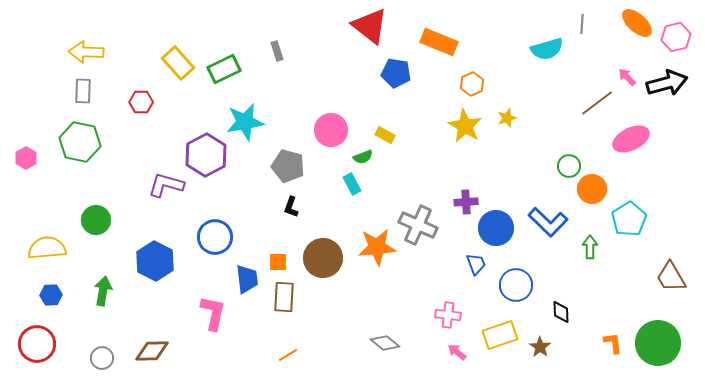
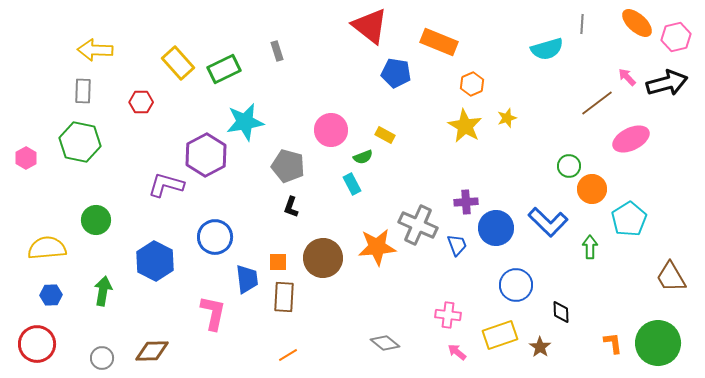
yellow arrow at (86, 52): moved 9 px right, 2 px up
blue trapezoid at (476, 264): moved 19 px left, 19 px up
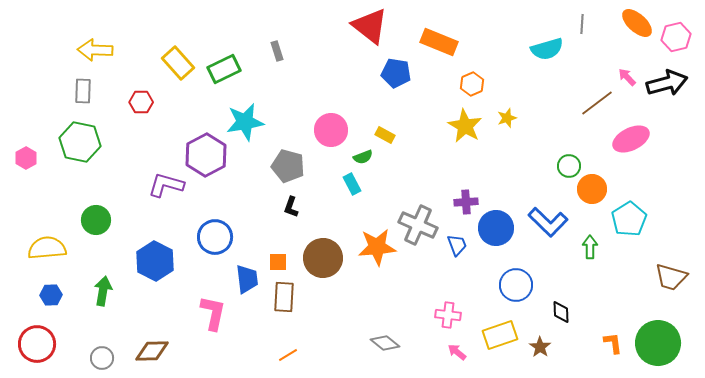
brown trapezoid at (671, 277): rotated 44 degrees counterclockwise
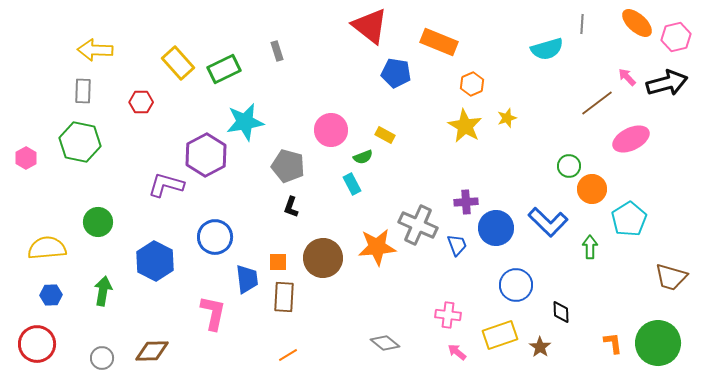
green circle at (96, 220): moved 2 px right, 2 px down
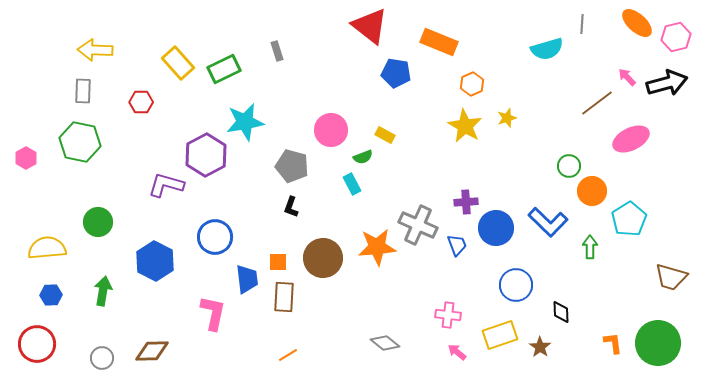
gray pentagon at (288, 166): moved 4 px right
orange circle at (592, 189): moved 2 px down
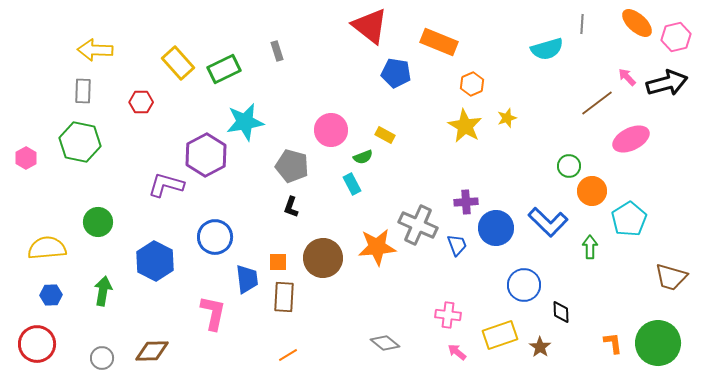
blue circle at (516, 285): moved 8 px right
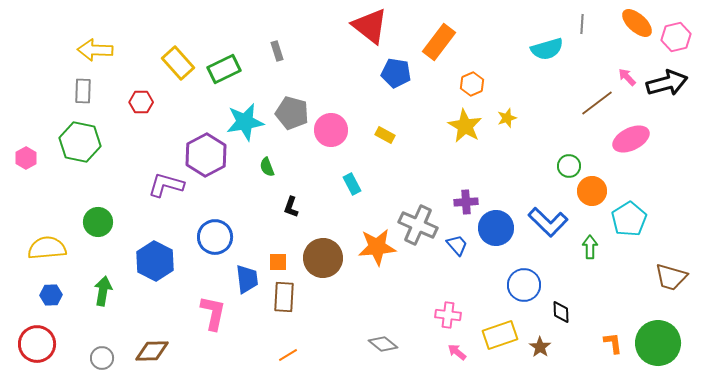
orange rectangle at (439, 42): rotated 75 degrees counterclockwise
green semicircle at (363, 157): moved 96 px left, 10 px down; rotated 90 degrees clockwise
gray pentagon at (292, 166): moved 53 px up
blue trapezoid at (457, 245): rotated 20 degrees counterclockwise
gray diamond at (385, 343): moved 2 px left, 1 px down
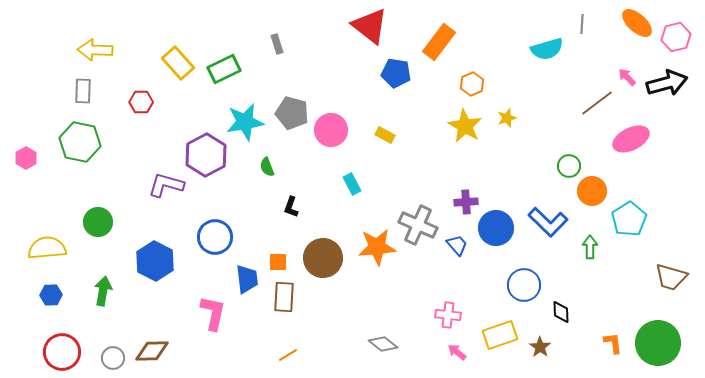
gray rectangle at (277, 51): moved 7 px up
red circle at (37, 344): moved 25 px right, 8 px down
gray circle at (102, 358): moved 11 px right
